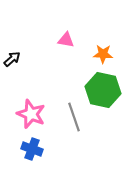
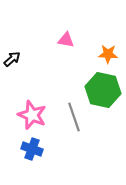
orange star: moved 5 px right
pink star: moved 1 px right, 1 px down
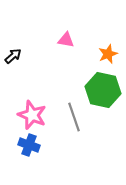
orange star: rotated 24 degrees counterclockwise
black arrow: moved 1 px right, 3 px up
blue cross: moved 3 px left, 4 px up
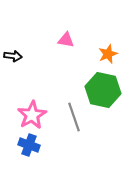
black arrow: rotated 48 degrees clockwise
pink star: rotated 20 degrees clockwise
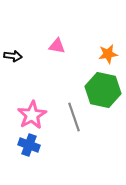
pink triangle: moved 9 px left, 6 px down
orange star: rotated 12 degrees clockwise
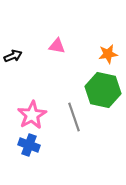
black arrow: rotated 30 degrees counterclockwise
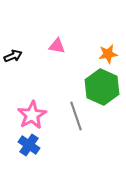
green hexagon: moved 1 px left, 3 px up; rotated 12 degrees clockwise
gray line: moved 2 px right, 1 px up
blue cross: rotated 15 degrees clockwise
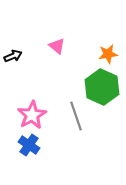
pink triangle: rotated 30 degrees clockwise
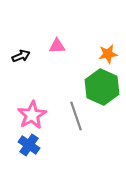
pink triangle: rotated 42 degrees counterclockwise
black arrow: moved 8 px right
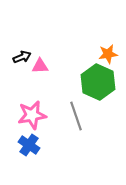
pink triangle: moved 17 px left, 20 px down
black arrow: moved 1 px right, 1 px down
green hexagon: moved 4 px left, 5 px up
pink star: rotated 20 degrees clockwise
